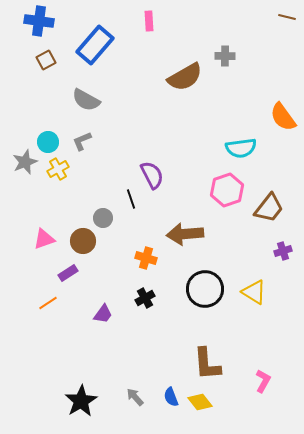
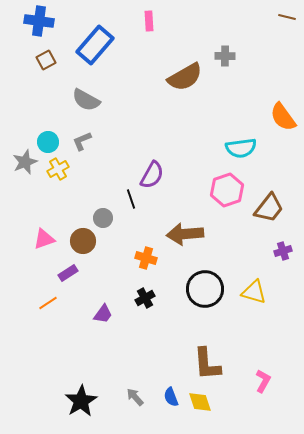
purple semicircle: rotated 56 degrees clockwise
yellow triangle: rotated 16 degrees counterclockwise
yellow diamond: rotated 20 degrees clockwise
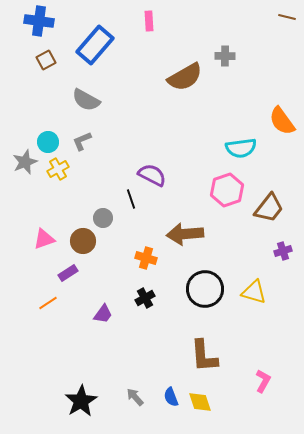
orange semicircle: moved 1 px left, 4 px down
purple semicircle: rotated 92 degrees counterclockwise
brown L-shape: moved 3 px left, 8 px up
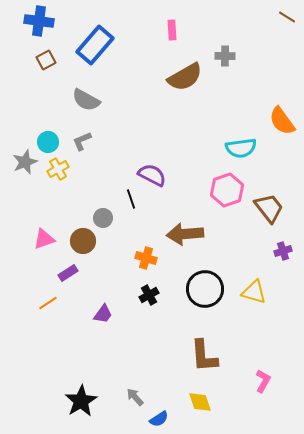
brown line: rotated 18 degrees clockwise
pink rectangle: moved 23 px right, 9 px down
brown trapezoid: rotated 76 degrees counterclockwise
black cross: moved 4 px right, 3 px up
blue semicircle: moved 12 px left, 22 px down; rotated 102 degrees counterclockwise
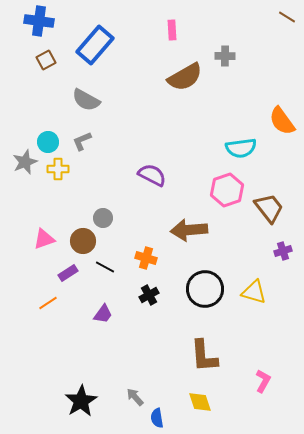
yellow cross: rotated 30 degrees clockwise
black line: moved 26 px left, 68 px down; rotated 42 degrees counterclockwise
brown arrow: moved 4 px right, 4 px up
blue semicircle: moved 2 px left, 1 px up; rotated 114 degrees clockwise
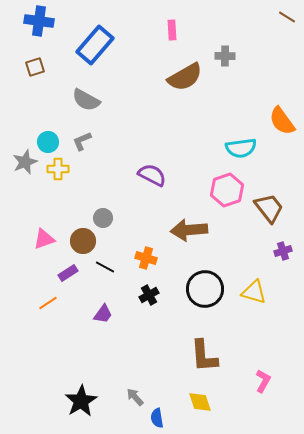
brown square: moved 11 px left, 7 px down; rotated 12 degrees clockwise
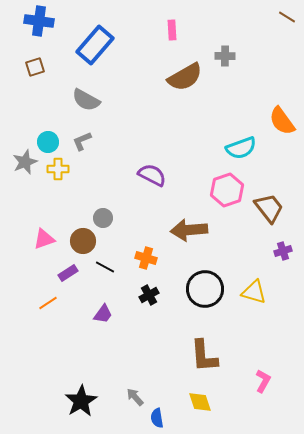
cyan semicircle: rotated 12 degrees counterclockwise
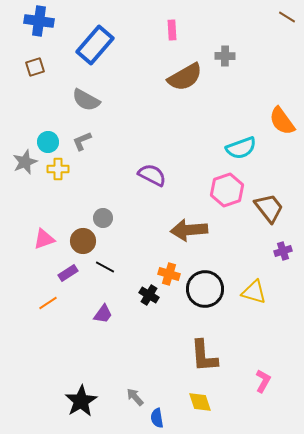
orange cross: moved 23 px right, 16 px down
black cross: rotated 30 degrees counterclockwise
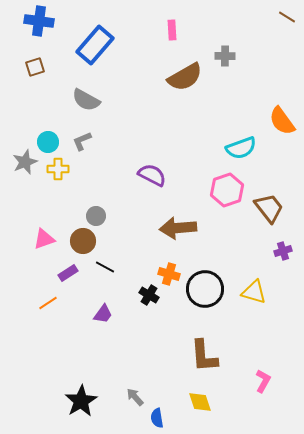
gray circle: moved 7 px left, 2 px up
brown arrow: moved 11 px left, 2 px up
